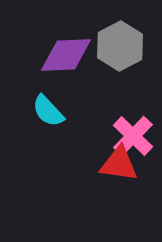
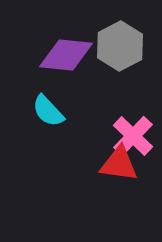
purple diamond: rotated 8 degrees clockwise
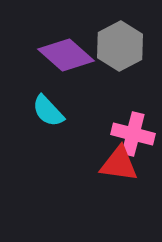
purple diamond: rotated 36 degrees clockwise
pink cross: moved 2 px up; rotated 30 degrees counterclockwise
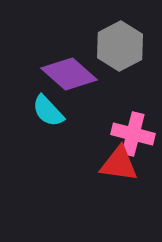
purple diamond: moved 3 px right, 19 px down
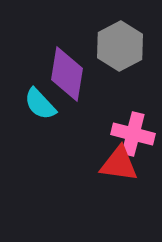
purple diamond: moved 2 px left; rotated 58 degrees clockwise
cyan semicircle: moved 8 px left, 7 px up
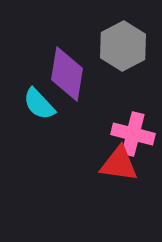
gray hexagon: moved 3 px right
cyan semicircle: moved 1 px left
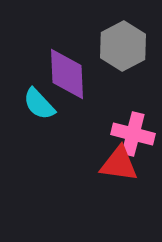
purple diamond: rotated 12 degrees counterclockwise
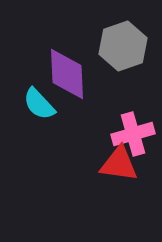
gray hexagon: rotated 9 degrees clockwise
pink cross: rotated 30 degrees counterclockwise
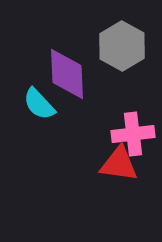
gray hexagon: moved 1 px left; rotated 12 degrees counterclockwise
pink cross: rotated 9 degrees clockwise
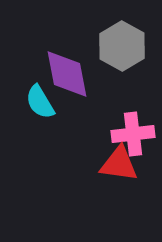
purple diamond: rotated 8 degrees counterclockwise
cyan semicircle: moved 1 px right, 2 px up; rotated 12 degrees clockwise
